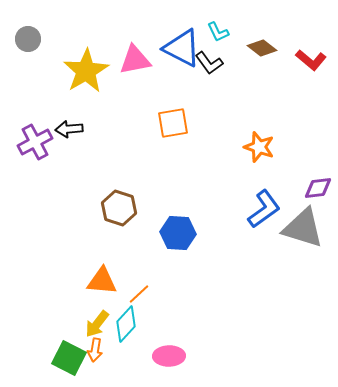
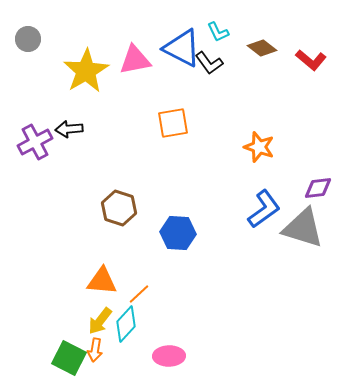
yellow arrow: moved 3 px right, 3 px up
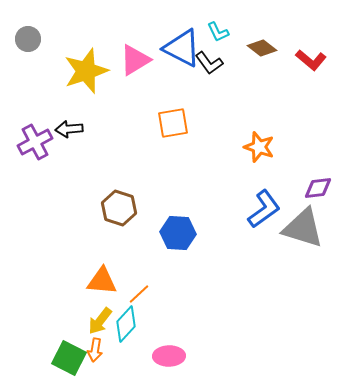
pink triangle: rotated 20 degrees counterclockwise
yellow star: rotated 12 degrees clockwise
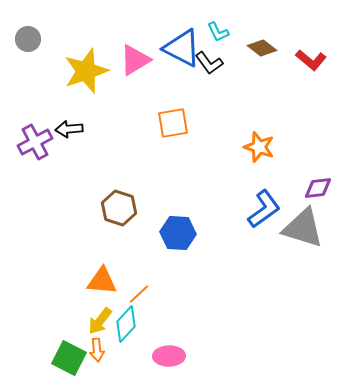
orange arrow: moved 2 px right; rotated 15 degrees counterclockwise
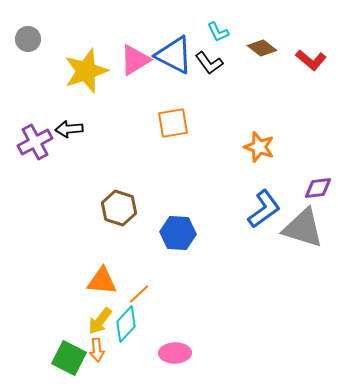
blue triangle: moved 8 px left, 7 px down
pink ellipse: moved 6 px right, 3 px up
